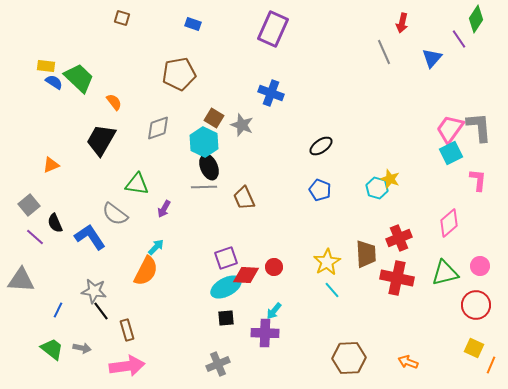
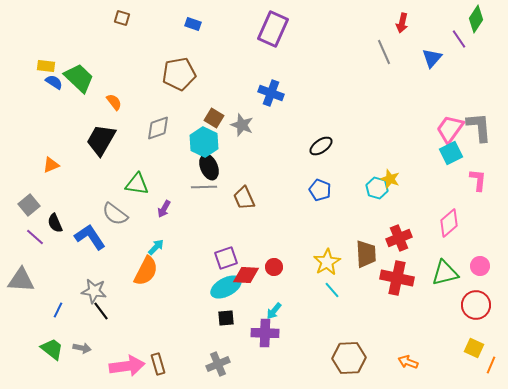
brown rectangle at (127, 330): moved 31 px right, 34 px down
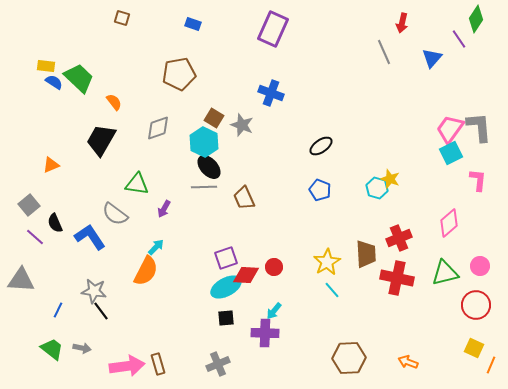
black ellipse at (209, 167): rotated 20 degrees counterclockwise
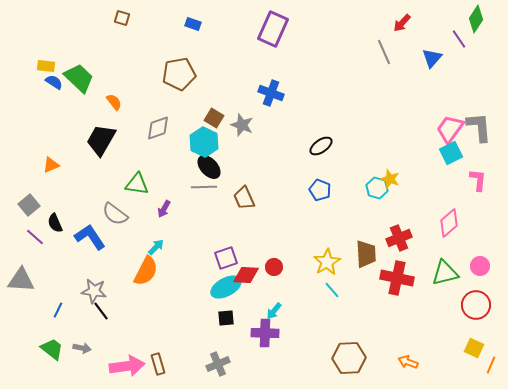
red arrow at (402, 23): rotated 30 degrees clockwise
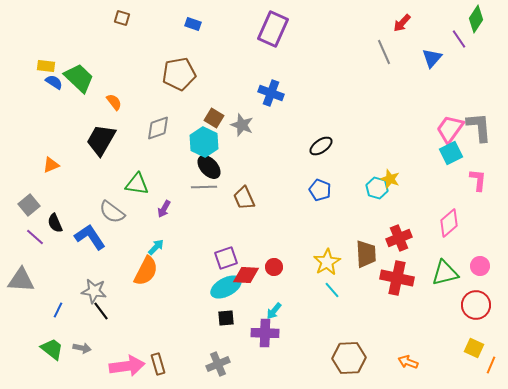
gray semicircle at (115, 214): moved 3 px left, 2 px up
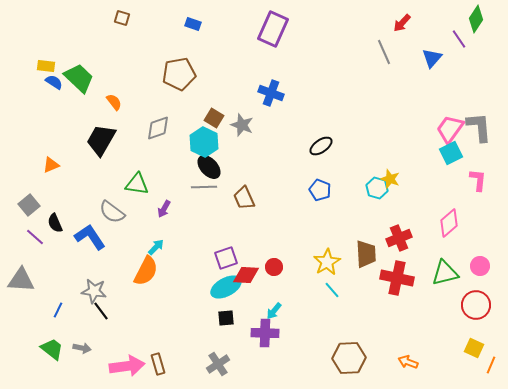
gray cross at (218, 364): rotated 10 degrees counterclockwise
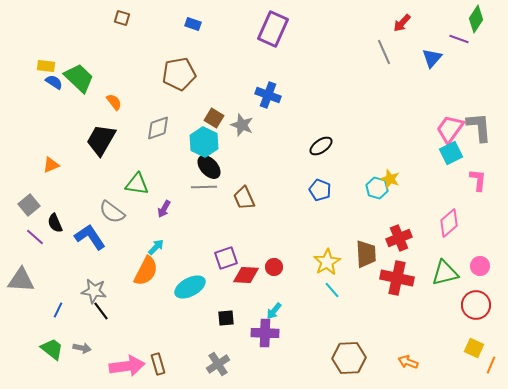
purple line at (459, 39): rotated 36 degrees counterclockwise
blue cross at (271, 93): moved 3 px left, 2 px down
cyan ellipse at (226, 287): moved 36 px left
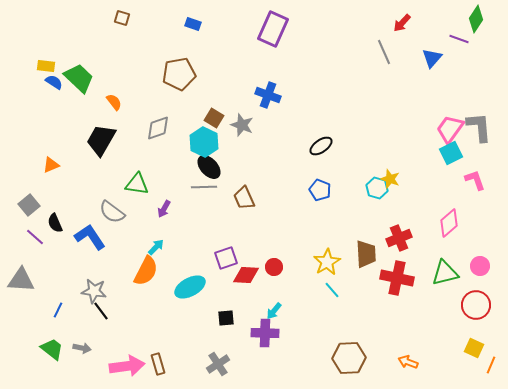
pink L-shape at (478, 180): moved 3 px left; rotated 25 degrees counterclockwise
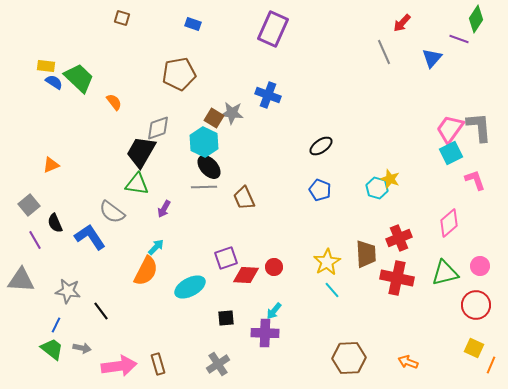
gray star at (242, 125): moved 10 px left, 12 px up; rotated 15 degrees counterclockwise
black trapezoid at (101, 140): moved 40 px right, 12 px down
purple line at (35, 237): moved 3 px down; rotated 18 degrees clockwise
gray star at (94, 291): moved 26 px left
blue line at (58, 310): moved 2 px left, 15 px down
pink arrow at (127, 366): moved 8 px left
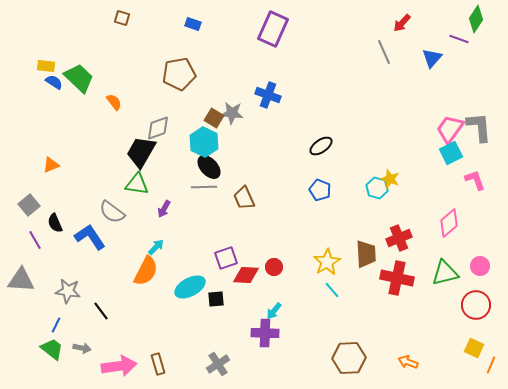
black square at (226, 318): moved 10 px left, 19 px up
